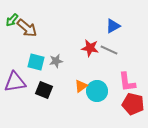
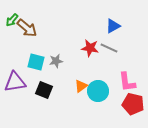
gray line: moved 2 px up
cyan circle: moved 1 px right
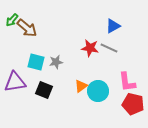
gray star: moved 1 px down
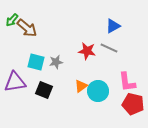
red star: moved 3 px left, 3 px down
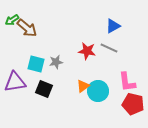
green arrow: rotated 16 degrees clockwise
cyan square: moved 2 px down
orange triangle: moved 2 px right
black square: moved 1 px up
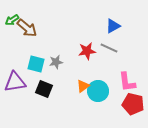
red star: rotated 18 degrees counterclockwise
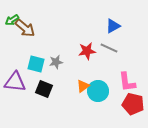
brown arrow: moved 2 px left
purple triangle: rotated 15 degrees clockwise
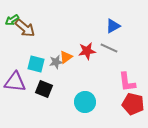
orange triangle: moved 17 px left, 29 px up
cyan circle: moved 13 px left, 11 px down
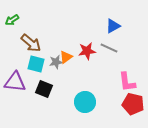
brown arrow: moved 6 px right, 15 px down
